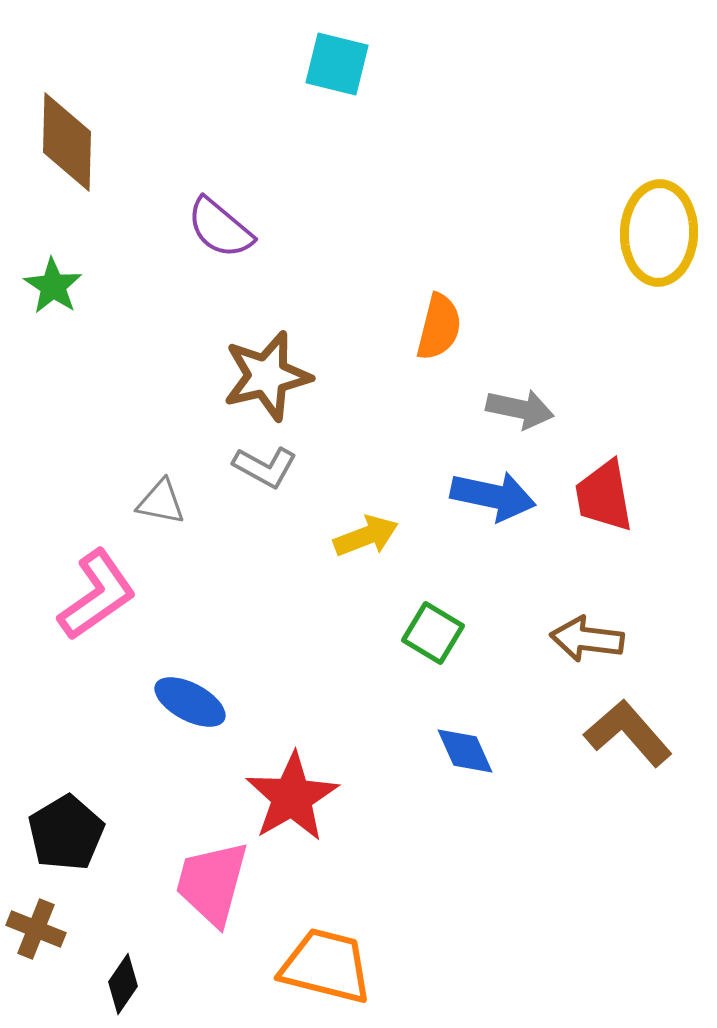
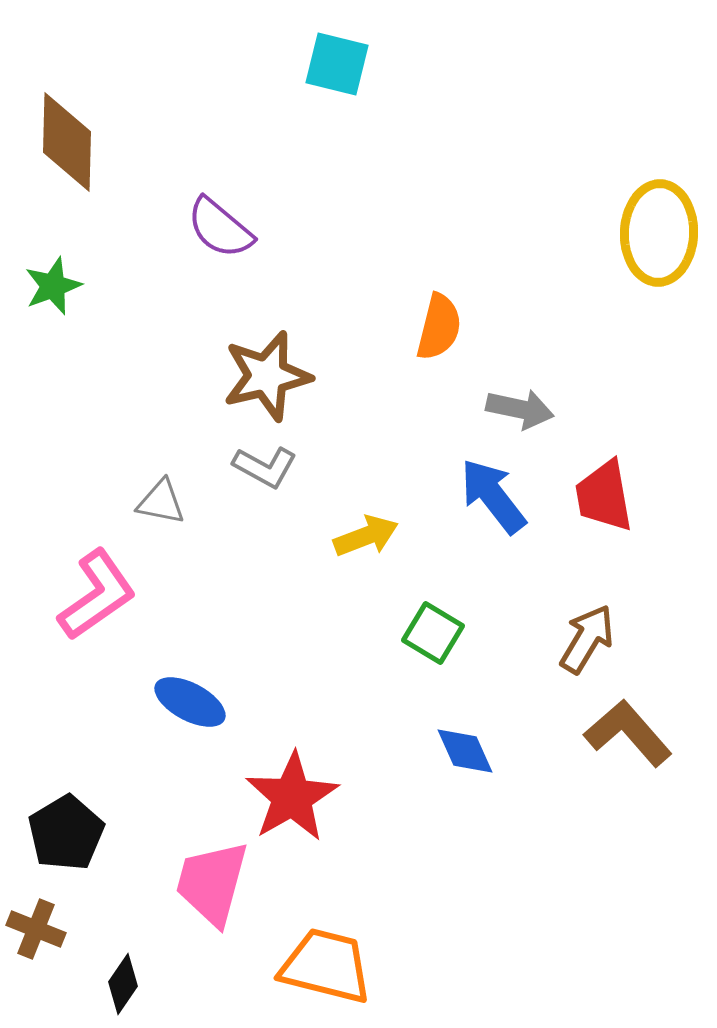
green star: rotated 18 degrees clockwise
blue arrow: rotated 140 degrees counterclockwise
brown arrow: rotated 114 degrees clockwise
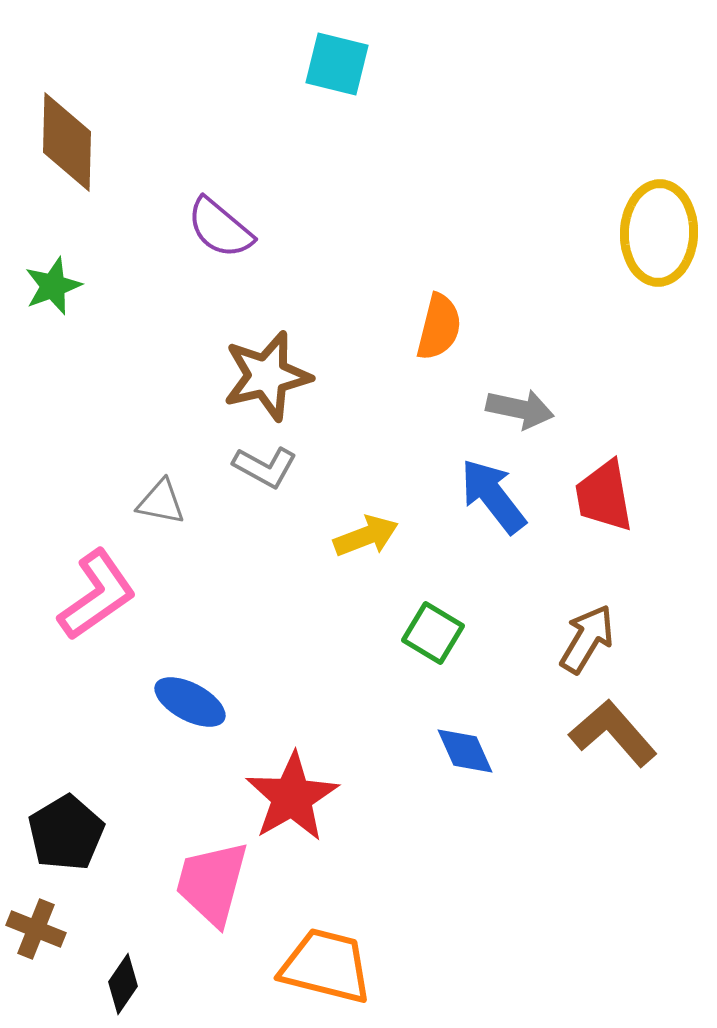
brown L-shape: moved 15 px left
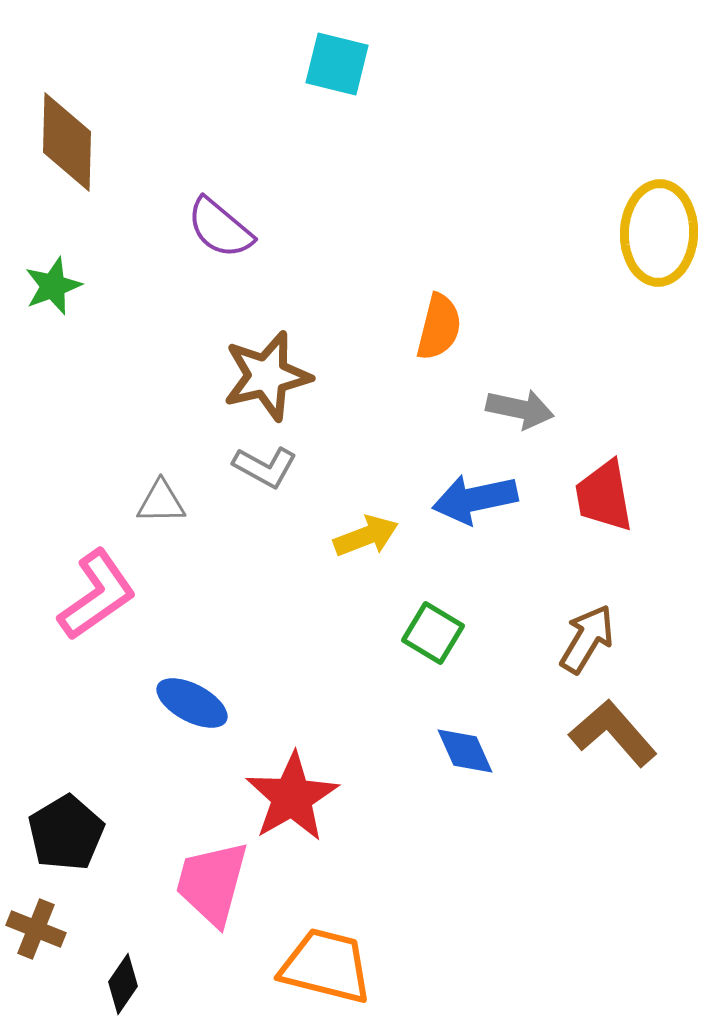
blue arrow: moved 18 px left, 3 px down; rotated 64 degrees counterclockwise
gray triangle: rotated 12 degrees counterclockwise
blue ellipse: moved 2 px right, 1 px down
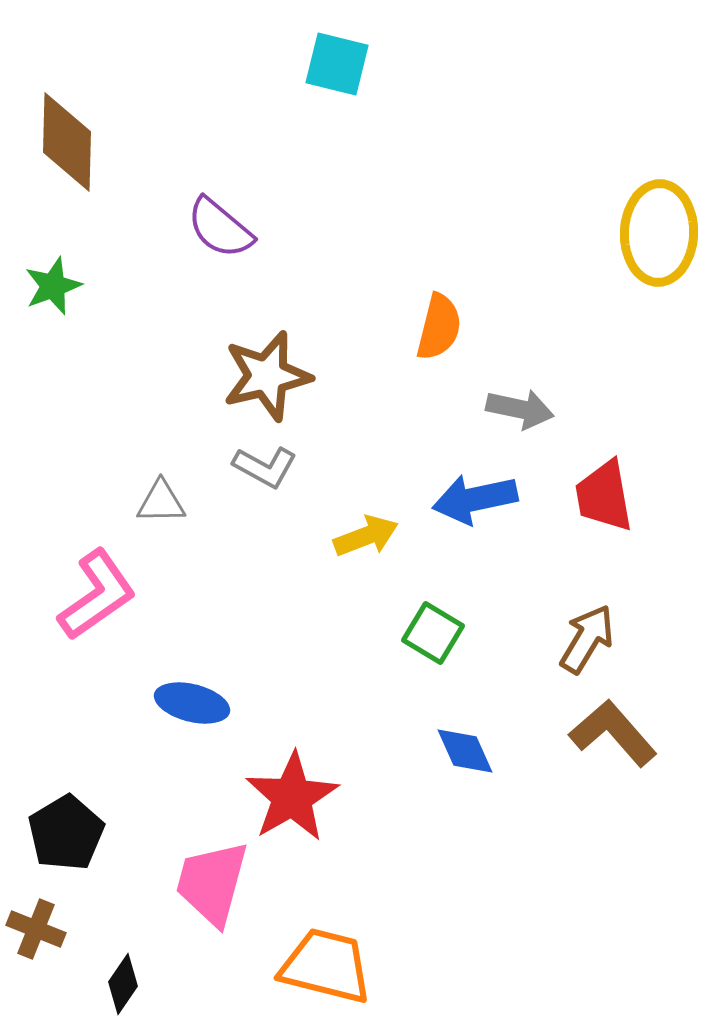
blue ellipse: rotated 14 degrees counterclockwise
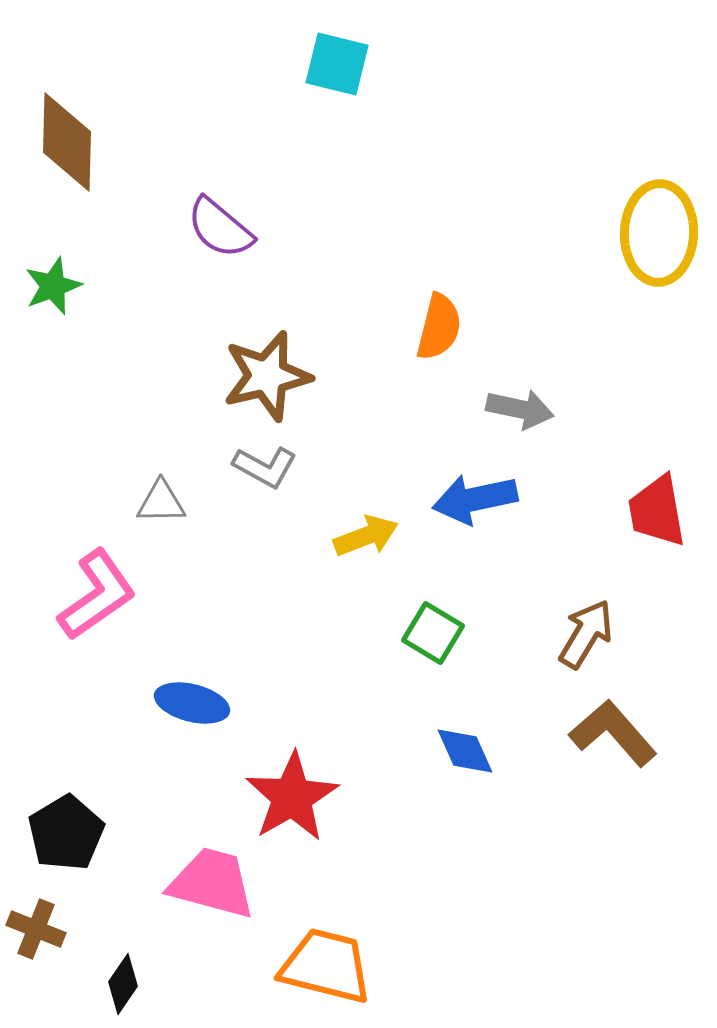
red trapezoid: moved 53 px right, 15 px down
brown arrow: moved 1 px left, 5 px up
pink trapezoid: rotated 90 degrees clockwise
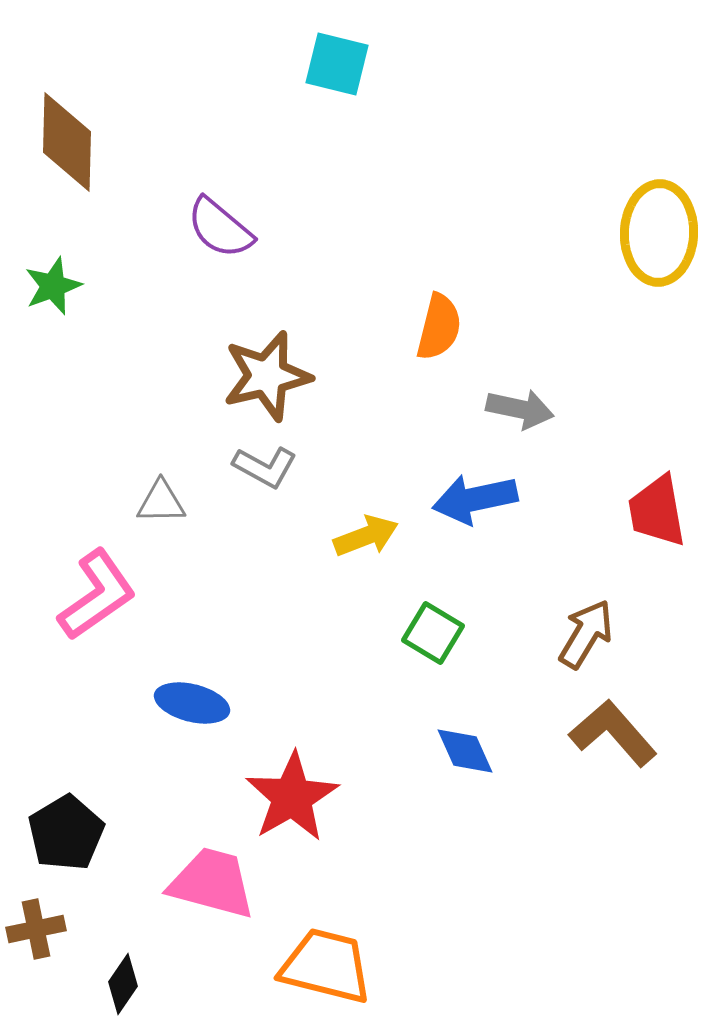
brown cross: rotated 34 degrees counterclockwise
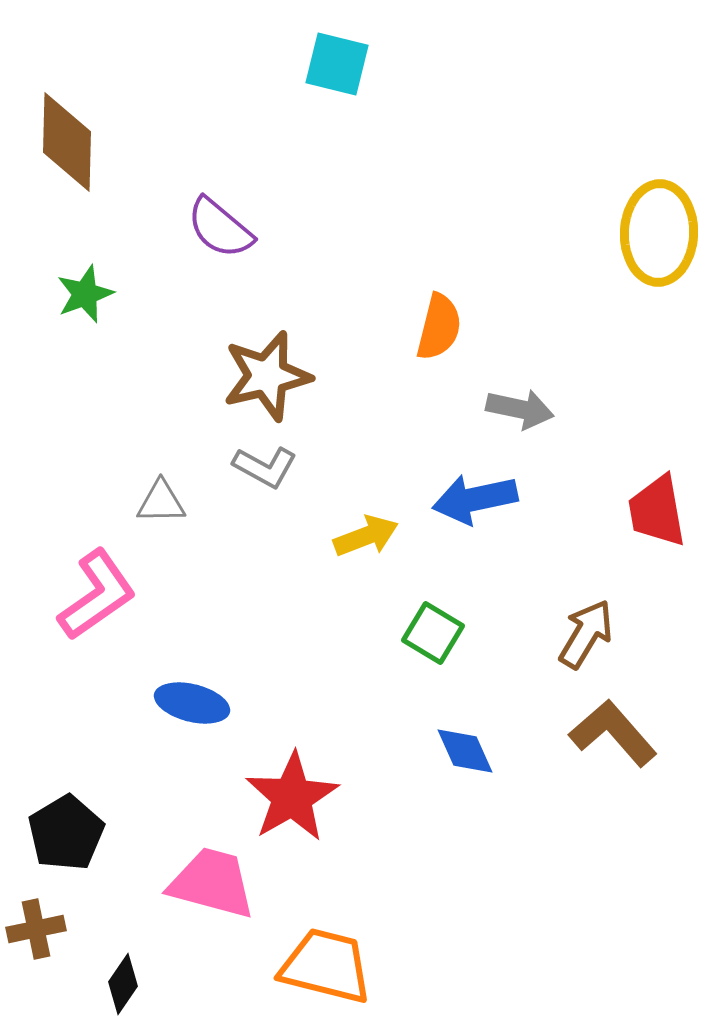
green star: moved 32 px right, 8 px down
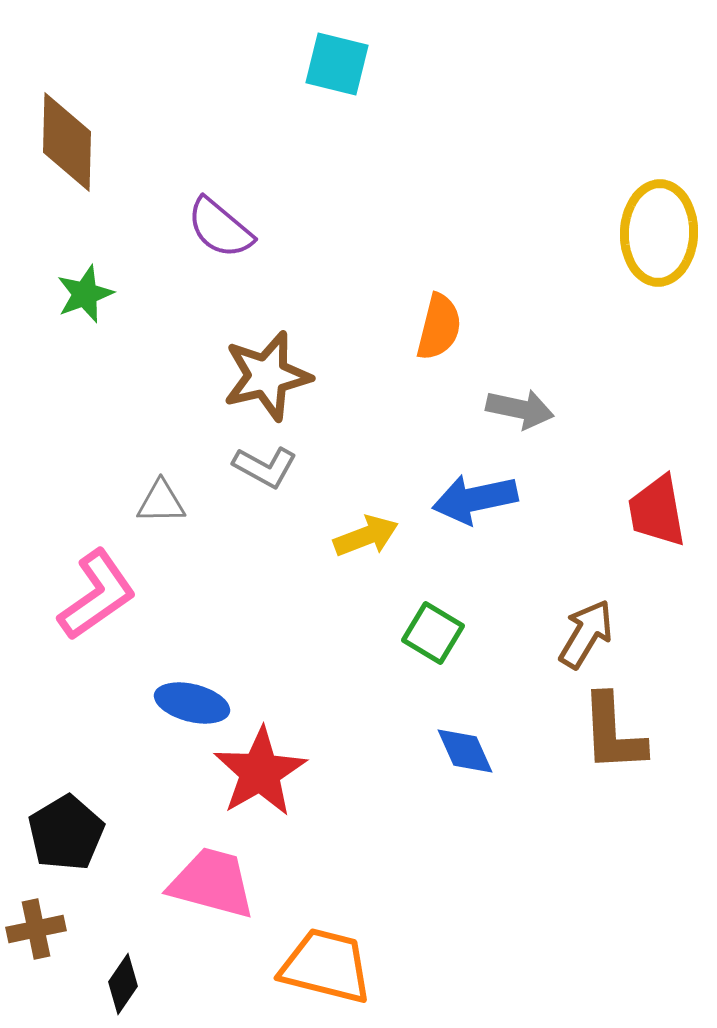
brown L-shape: rotated 142 degrees counterclockwise
red star: moved 32 px left, 25 px up
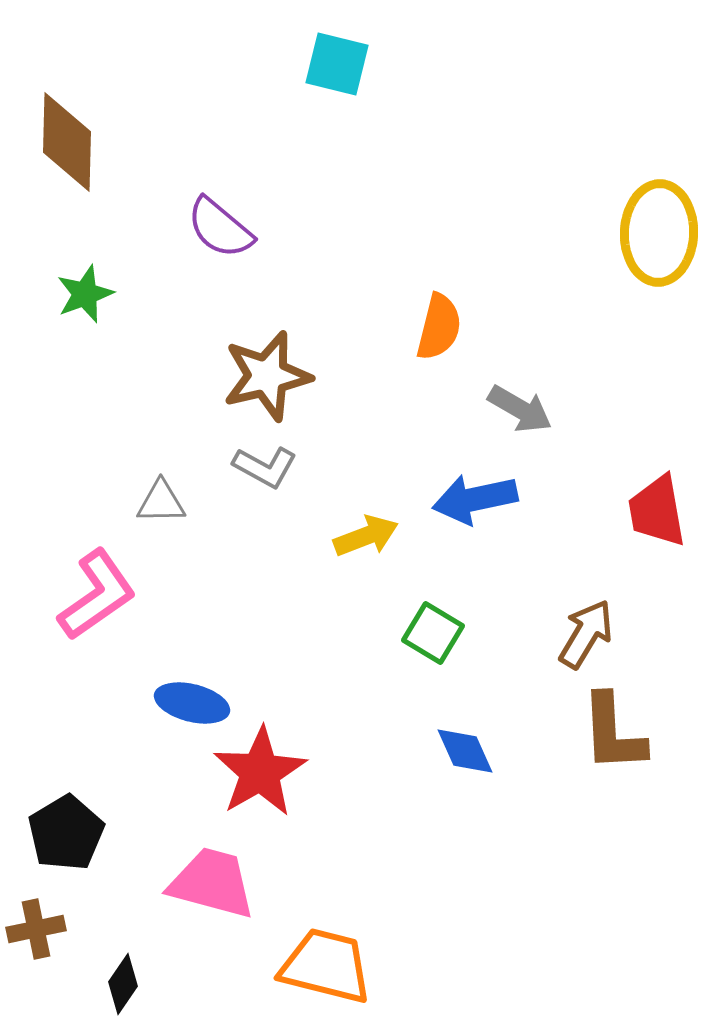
gray arrow: rotated 18 degrees clockwise
